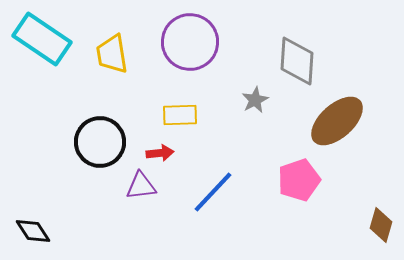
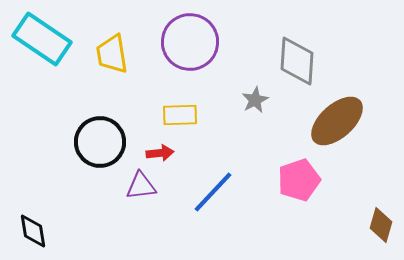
black diamond: rotated 24 degrees clockwise
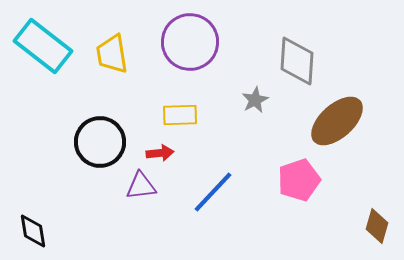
cyan rectangle: moved 1 px right, 7 px down; rotated 4 degrees clockwise
brown diamond: moved 4 px left, 1 px down
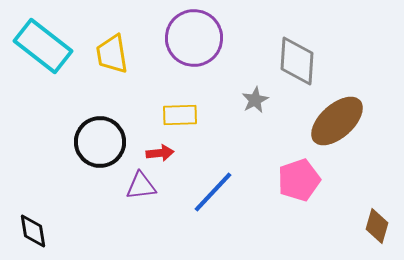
purple circle: moved 4 px right, 4 px up
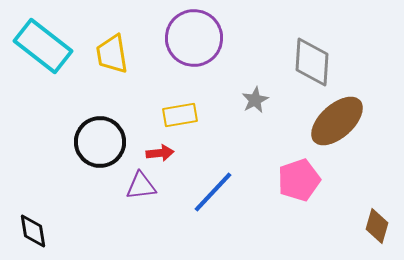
gray diamond: moved 15 px right, 1 px down
yellow rectangle: rotated 8 degrees counterclockwise
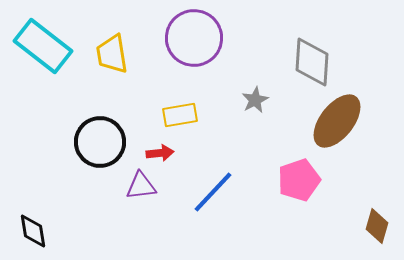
brown ellipse: rotated 10 degrees counterclockwise
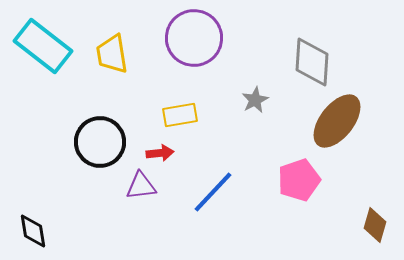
brown diamond: moved 2 px left, 1 px up
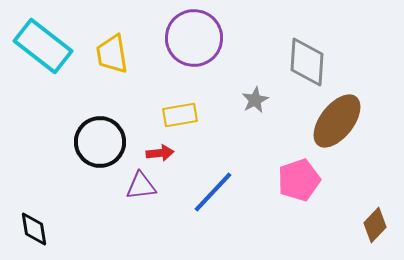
gray diamond: moved 5 px left
brown diamond: rotated 28 degrees clockwise
black diamond: moved 1 px right, 2 px up
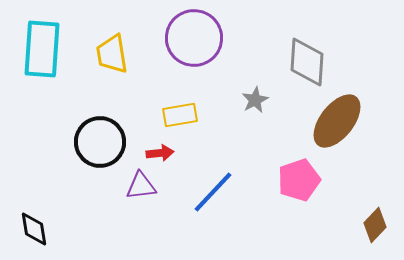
cyan rectangle: moved 1 px left, 3 px down; rotated 56 degrees clockwise
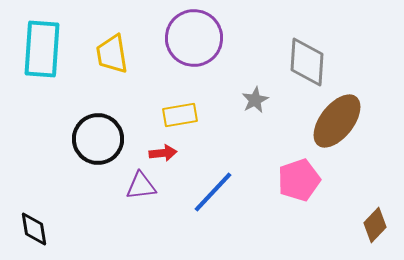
black circle: moved 2 px left, 3 px up
red arrow: moved 3 px right
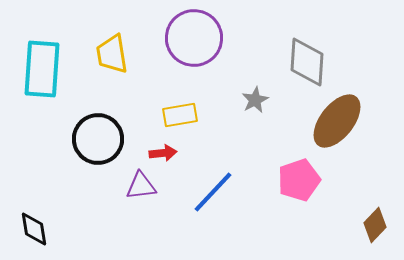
cyan rectangle: moved 20 px down
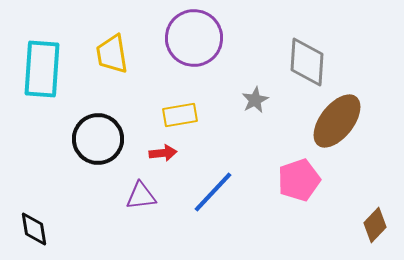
purple triangle: moved 10 px down
